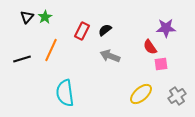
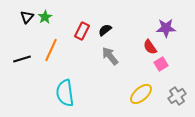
gray arrow: rotated 30 degrees clockwise
pink square: rotated 24 degrees counterclockwise
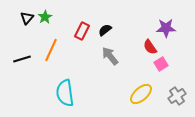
black triangle: moved 1 px down
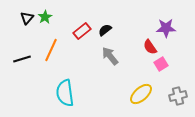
red rectangle: rotated 24 degrees clockwise
gray cross: moved 1 px right; rotated 18 degrees clockwise
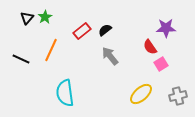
black line: moved 1 px left; rotated 42 degrees clockwise
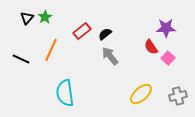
black semicircle: moved 4 px down
red semicircle: moved 1 px right
pink square: moved 7 px right, 6 px up; rotated 16 degrees counterclockwise
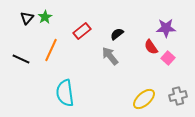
black semicircle: moved 12 px right
yellow ellipse: moved 3 px right, 5 px down
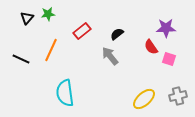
green star: moved 3 px right, 3 px up; rotated 24 degrees clockwise
pink square: moved 1 px right, 1 px down; rotated 24 degrees counterclockwise
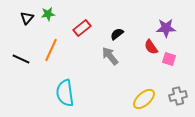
red rectangle: moved 3 px up
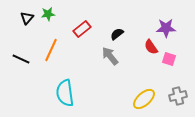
red rectangle: moved 1 px down
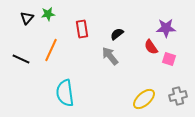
red rectangle: rotated 60 degrees counterclockwise
